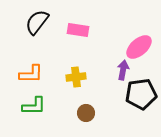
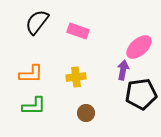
pink rectangle: moved 1 px down; rotated 10 degrees clockwise
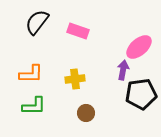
yellow cross: moved 1 px left, 2 px down
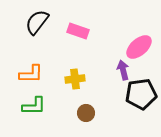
purple arrow: rotated 24 degrees counterclockwise
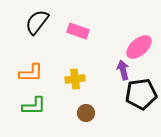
orange L-shape: moved 1 px up
